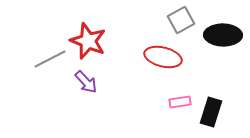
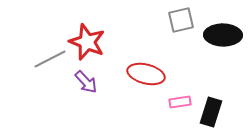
gray square: rotated 16 degrees clockwise
red star: moved 1 px left, 1 px down
red ellipse: moved 17 px left, 17 px down
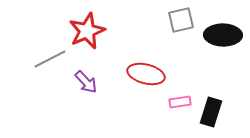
red star: moved 11 px up; rotated 27 degrees clockwise
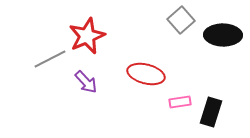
gray square: rotated 28 degrees counterclockwise
red star: moved 5 px down
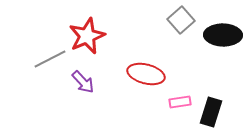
purple arrow: moved 3 px left
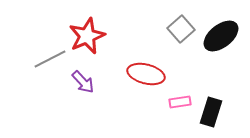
gray square: moved 9 px down
black ellipse: moved 2 px left, 1 px down; rotated 39 degrees counterclockwise
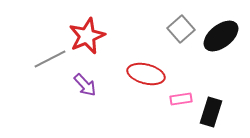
purple arrow: moved 2 px right, 3 px down
pink rectangle: moved 1 px right, 3 px up
